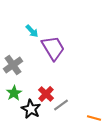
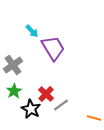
green star: moved 2 px up
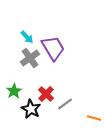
cyan arrow: moved 5 px left, 6 px down
gray cross: moved 17 px right, 7 px up
gray line: moved 4 px right, 1 px up
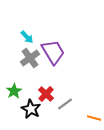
purple trapezoid: moved 4 px down
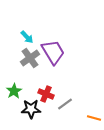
red cross: rotated 21 degrees counterclockwise
black star: rotated 30 degrees counterclockwise
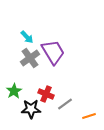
orange line: moved 5 px left, 2 px up; rotated 32 degrees counterclockwise
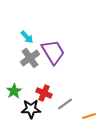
red cross: moved 2 px left, 1 px up
